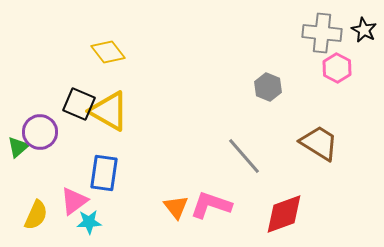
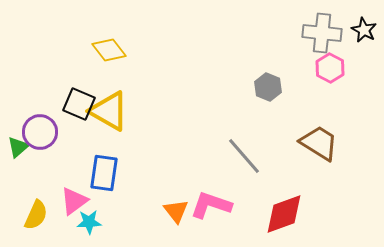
yellow diamond: moved 1 px right, 2 px up
pink hexagon: moved 7 px left
orange triangle: moved 4 px down
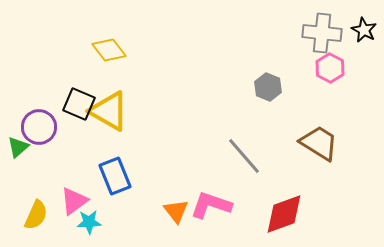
purple circle: moved 1 px left, 5 px up
blue rectangle: moved 11 px right, 3 px down; rotated 30 degrees counterclockwise
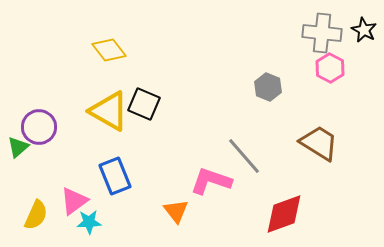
black square: moved 65 px right
pink L-shape: moved 24 px up
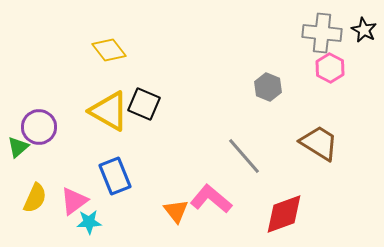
pink L-shape: moved 18 px down; rotated 21 degrees clockwise
yellow semicircle: moved 1 px left, 17 px up
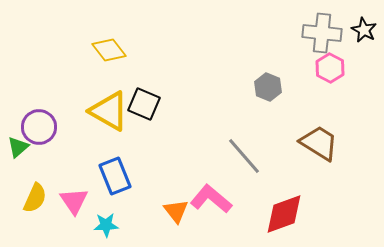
pink triangle: rotated 28 degrees counterclockwise
cyan star: moved 17 px right, 3 px down
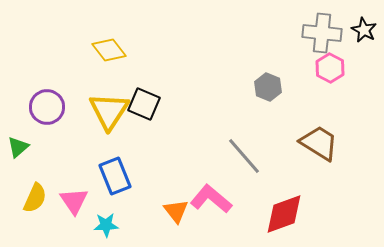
yellow triangle: rotated 33 degrees clockwise
purple circle: moved 8 px right, 20 px up
